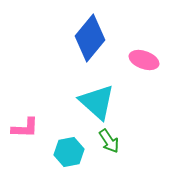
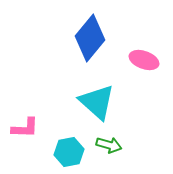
green arrow: moved 4 px down; rotated 40 degrees counterclockwise
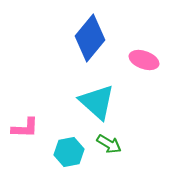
green arrow: moved 1 px up; rotated 15 degrees clockwise
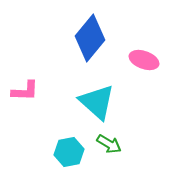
pink L-shape: moved 37 px up
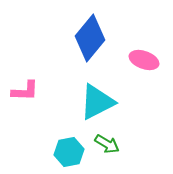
cyan triangle: rotated 51 degrees clockwise
green arrow: moved 2 px left
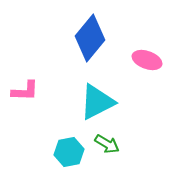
pink ellipse: moved 3 px right
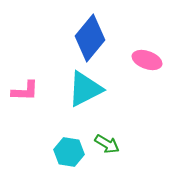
cyan triangle: moved 12 px left, 13 px up
cyan hexagon: rotated 20 degrees clockwise
